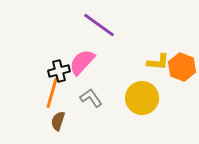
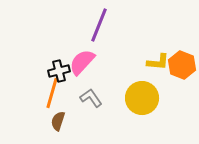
purple line: rotated 76 degrees clockwise
orange hexagon: moved 2 px up
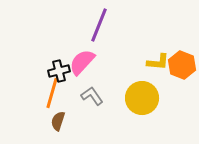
gray L-shape: moved 1 px right, 2 px up
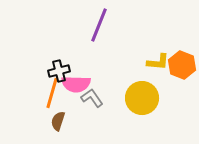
pink semicircle: moved 6 px left, 22 px down; rotated 132 degrees counterclockwise
gray L-shape: moved 2 px down
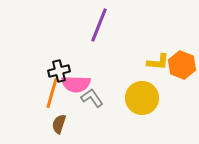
brown semicircle: moved 1 px right, 3 px down
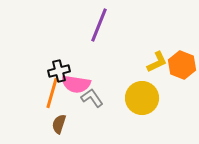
yellow L-shape: moved 1 px left; rotated 30 degrees counterclockwise
pink semicircle: rotated 8 degrees clockwise
